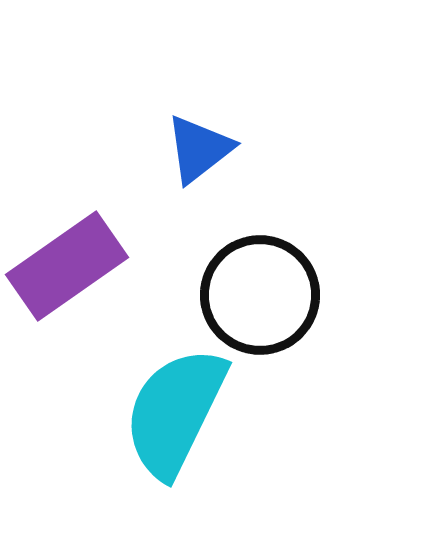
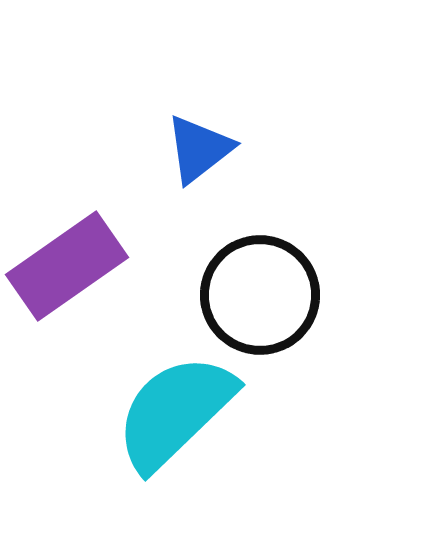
cyan semicircle: rotated 20 degrees clockwise
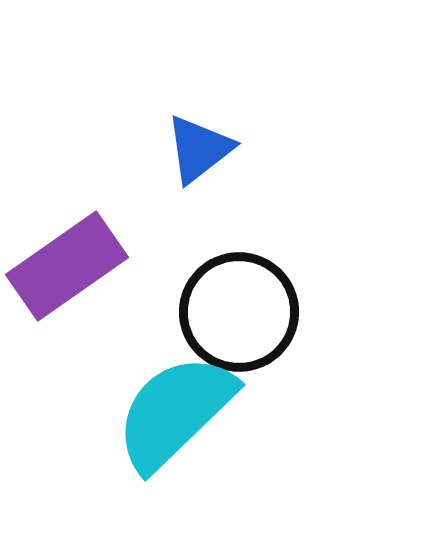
black circle: moved 21 px left, 17 px down
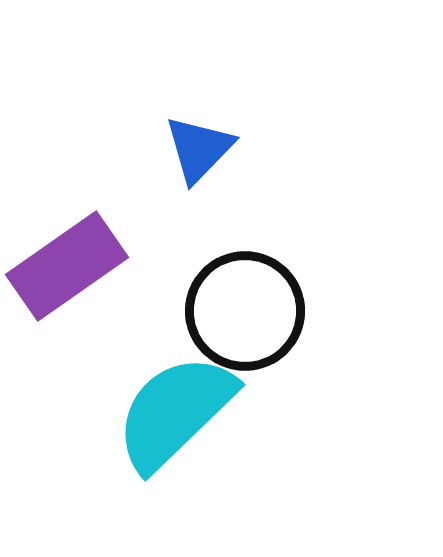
blue triangle: rotated 8 degrees counterclockwise
black circle: moved 6 px right, 1 px up
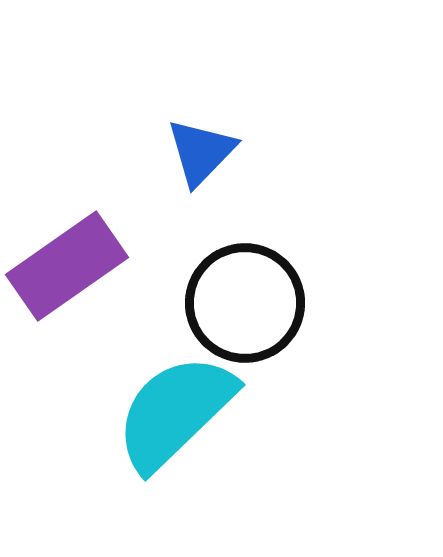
blue triangle: moved 2 px right, 3 px down
black circle: moved 8 px up
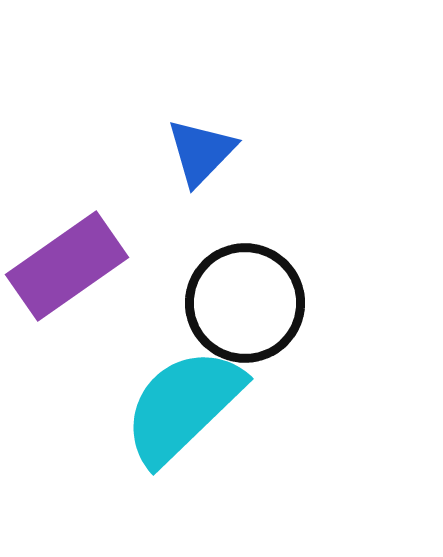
cyan semicircle: moved 8 px right, 6 px up
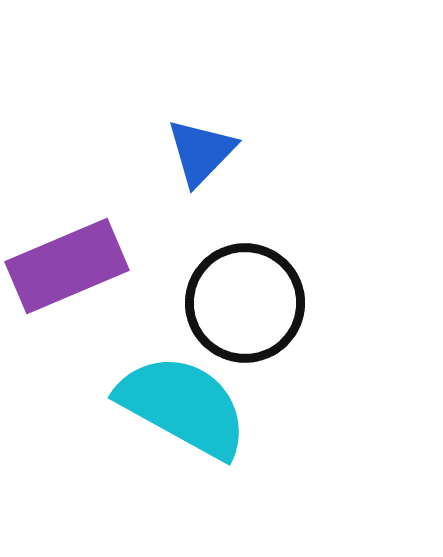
purple rectangle: rotated 12 degrees clockwise
cyan semicircle: rotated 73 degrees clockwise
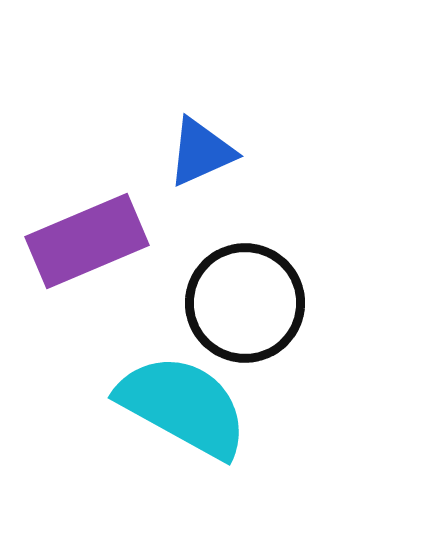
blue triangle: rotated 22 degrees clockwise
purple rectangle: moved 20 px right, 25 px up
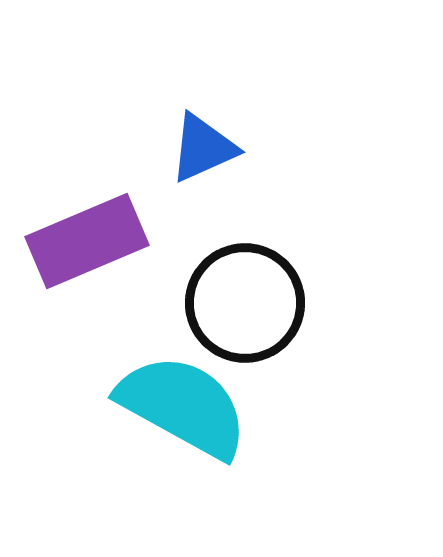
blue triangle: moved 2 px right, 4 px up
